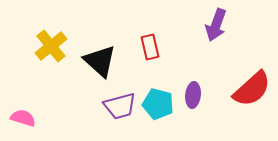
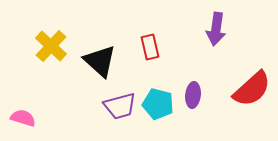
purple arrow: moved 4 px down; rotated 12 degrees counterclockwise
yellow cross: rotated 8 degrees counterclockwise
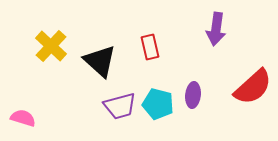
red semicircle: moved 1 px right, 2 px up
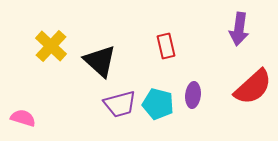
purple arrow: moved 23 px right
red rectangle: moved 16 px right, 1 px up
purple trapezoid: moved 2 px up
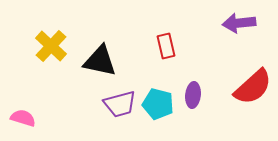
purple arrow: moved 6 px up; rotated 76 degrees clockwise
black triangle: rotated 30 degrees counterclockwise
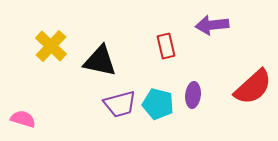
purple arrow: moved 27 px left, 2 px down
pink semicircle: moved 1 px down
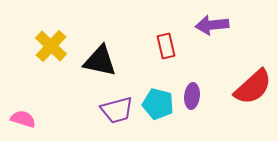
purple ellipse: moved 1 px left, 1 px down
purple trapezoid: moved 3 px left, 6 px down
